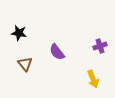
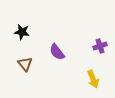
black star: moved 3 px right, 1 px up
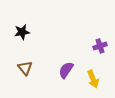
black star: rotated 21 degrees counterclockwise
purple semicircle: moved 9 px right, 18 px down; rotated 72 degrees clockwise
brown triangle: moved 4 px down
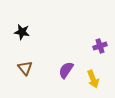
black star: rotated 21 degrees clockwise
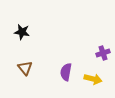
purple cross: moved 3 px right, 7 px down
purple semicircle: moved 2 px down; rotated 24 degrees counterclockwise
yellow arrow: rotated 54 degrees counterclockwise
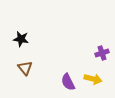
black star: moved 1 px left, 7 px down
purple cross: moved 1 px left
purple semicircle: moved 2 px right, 10 px down; rotated 36 degrees counterclockwise
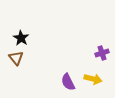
black star: moved 1 px up; rotated 21 degrees clockwise
brown triangle: moved 9 px left, 10 px up
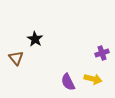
black star: moved 14 px right, 1 px down
